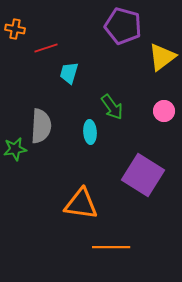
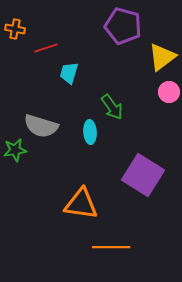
pink circle: moved 5 px right, 19 px up
gray semicircle: rotated 104 degrees clockwise
green star: moved 1 px down
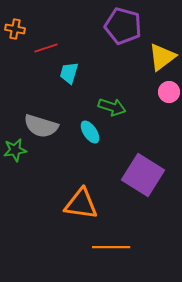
green arrow: rotated 36 degrees counterclockwise
cyan ellipse: rotated 30 degrees counterclockwise
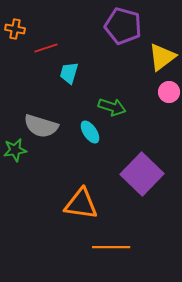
purple square: moved 1 px left, 1 px up; rotated 12 degrees clockwise
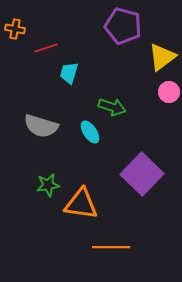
green star: moved 33 px right, 35 px down
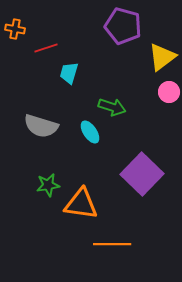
orange line: moved 1 px right, 3 px up
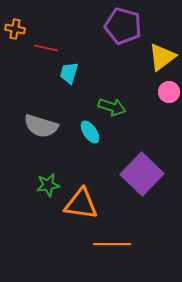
red line: rotated 30 degrees clockwise
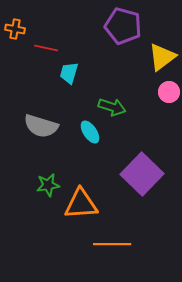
orange triangle: rotated 12 degrees counterclockwise
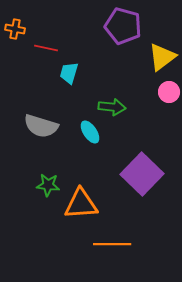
green arrow: rotated 12 degrees counterclockwise
green star: rotated 15 degrees clockwise
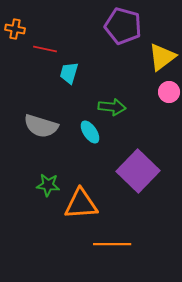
red line: moved 1 px left, 1 px down
purple square: moved 4 px left, 3 px up
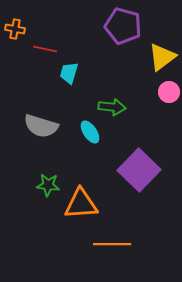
purple square: moved 1 px right, 1 px up
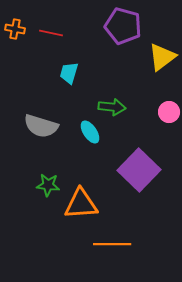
red line: moved 6 px right, 16 px up
pink circle: moved 20 px down
